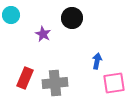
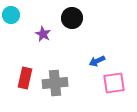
blue arrow: rotated 126 degrees counterclockwise
red rectangle: rotated 10 degrees counterclockwise
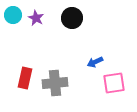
cyan circle: moved 2 px right
purple star: moved 7 px left, 16 px up
blue arrow: moved 2 px left, 1 px down
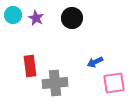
red rectangle: moved 5 px right, 12 px up; rotated 20 degrees counterclockwise
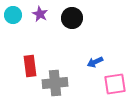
purple star: moved 4 px right, 4 px up
pink square: moved 1 px right, 1 px down
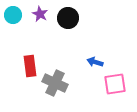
black circle: moved 4 px left
blue arrow: rotated 42 degrees clockwise
gray cross: rotated 30 degrees clockwise
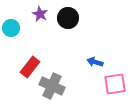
cyan circle: moved 2 px left, 13 px down
red rectangle: moved 1 px down; rotated 45 degrees clockwise
gray cross: moved 3 px left, 3 px down
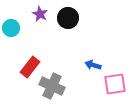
blue arrow: moved 2 px left, 3 px down
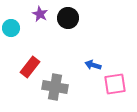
gray cross: moved 3 px right, 1 px down; rotated 15 degrees counterclockwise
